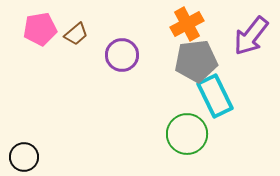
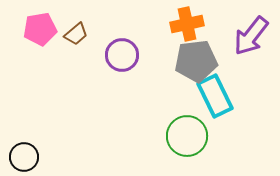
orange cross: rotated 16 degrees clockwise
green circle: moved 2 px down
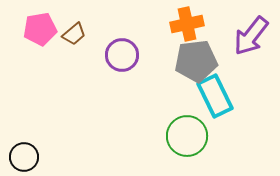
brown trapezoid: moved 2 px left
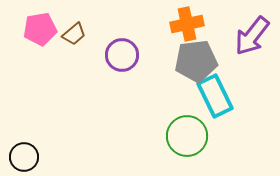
purple arrow: moved 1 px right
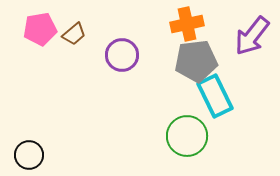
black circle: moved 5 px right, 2 px up
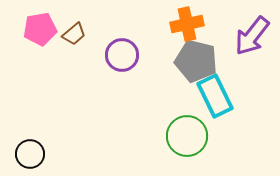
gray pentagon: rotated 21 degrees clockwise
black circle: moved 1 px right, 1 px up
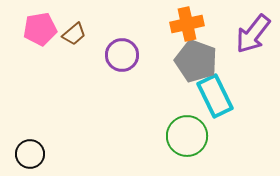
purple arrow: moved 1 px right, 2 px up
gray pentagon: rotated 6 degrees clockwise
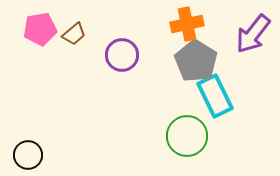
gray pentagon: rotated 12 degrees clockwise
black circle: moved 2 px left, 1 px down
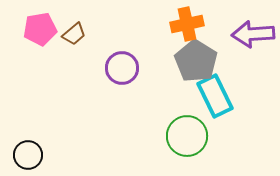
purple arrow: rotated 48 degrees clockwise
purple circle: moved 13 px down
